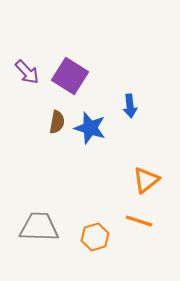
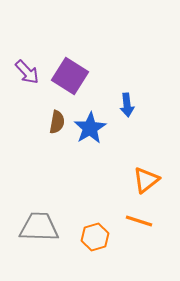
blue arrow: moved 3 px left, 1 px up
blue star: rotated 24 degrees clockwise
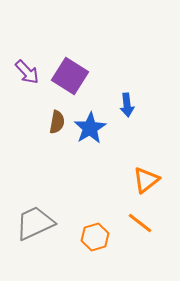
orange line: moved 1 px right, 2 px down; rotated 20 degrees clockwise
gray trapezoid: moved 4 px left, 4 px up; rotated 27 degrees counterclockwise
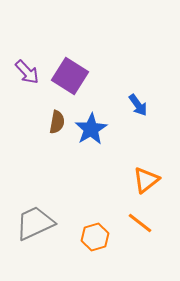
blue arrow: moved 11 px right; rotated 30 degrees counterclockwise
blue star: moved 1 px right, 1 px down
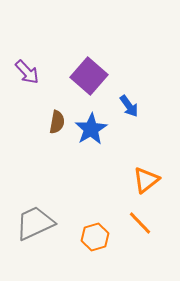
purple square: moved 19 px right; rotated 9 degrees clockwise
blue arrow: moved 9 px left, 1 px down
orange line: rotated 8 degrees clockwise
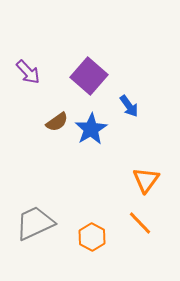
purple arrow: moved 1 px right
brown semicircle: rotated 45 degrees clockwise
orange triangle: rotated 16 degrees counterclockwise
orange hexagon: moved 3 px left; rotated 16 degrees counterclockwise
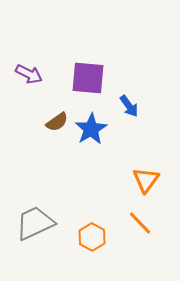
purple arrow: moved 1 px right, 2 px down; rotated 20 degrees counterclockwise
purple square: moved 1 px left, 2 px down; rotated 36 degrees counterclockwise
